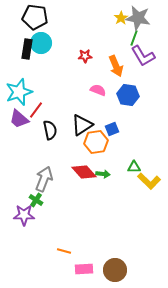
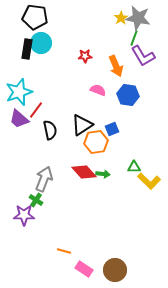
pink rectangle: rotated 36 degrees clockwise
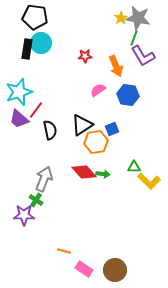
pink semicircle: rotated 56 degrees counterclockwise
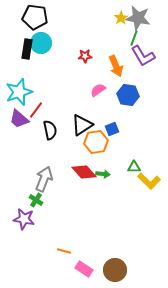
purple star: moved 4 px down; rotated 10 degrees clockwise
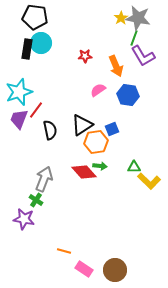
purple trapezoid: rotated 70 degrees clockwise
green arrow: moved 3 px left, 8 px up
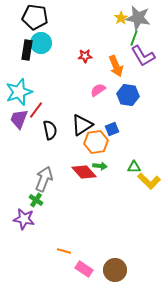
black rectangle: moved 1 px down
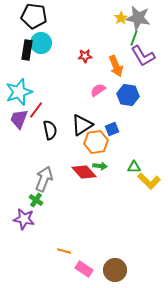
black pentagon: moved 1 px left, 1 px up
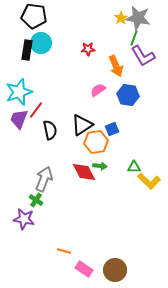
red star: moved 3 px right, 7 px up
red diamond: rotated 15 degrees clockwise
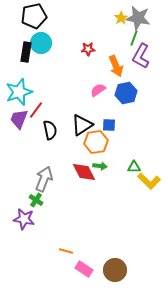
black pentagon: rotated 20 degrees counterclockwise
black rectangle: moved 1 px left, 2 px down
purple L-shape: moved 2 px left; rotated 60 degrees clockwise
blue hexagon: moved 2 px left, 2 px up; rotated 20 degrees counterclockwise
blue square: moved 3 px left, 4 px up; rotated 24 degrees clockwise
orange line: moved 2 px right
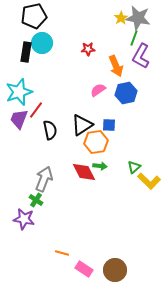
cyan circle: moved 1 px right
green triangle: rotated 40 degrees counterclockwise
orange line: moved 4 px left, 2 px down
